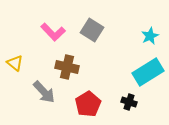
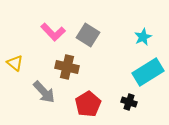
gray square: moved 4 px left, 5 px down
cyan star: moved 7 px left, 1 px down
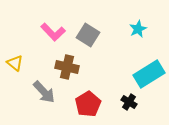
cyan star: moved 5 px left, 8 px up
cyan rectangle: moved 1 px right, 2 px down
black cross: rotated 14 degrees clockwise
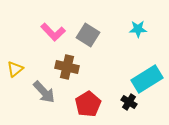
cyan star: rotated 24 degrees clockwise
yellow triangle: moved 6 px down; rotated 42 degrees clockwise
cyan rectangle: moved 2 px left, 5 px down
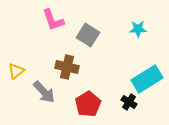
pink L-shape: moved 12 px up; rotated 25 degrees clockwise
yellow triangle: moved 1 px right, 2 px down
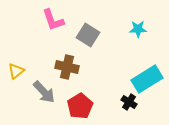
red pentagon: moved 8 px left, 2 px down
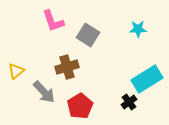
pink L-shape: moved 1 px down
brown cross: rotated 30 degrees counterclockwise
black cross: rotated 21 degrees clockwise
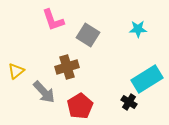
pink L-shape: moved 1 px up
black cross: rotated 21 degrees counterclockwise
